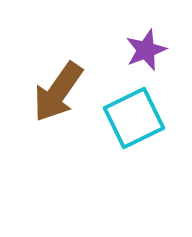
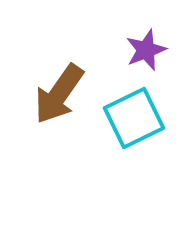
brown arrow: moved 1 px right, 2 px down
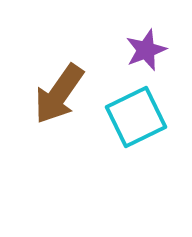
cyan square: moved 2 px right, 1 px up
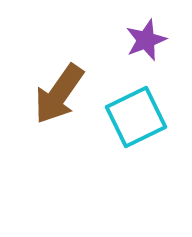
purple star: moved 10 px up
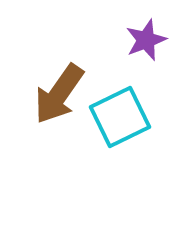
cyan square: moved 16 px left
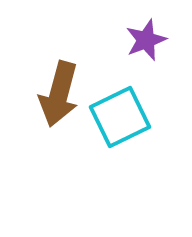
brown arrow: rotated 20 degrees counterclockwise
